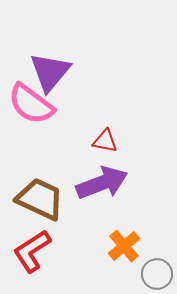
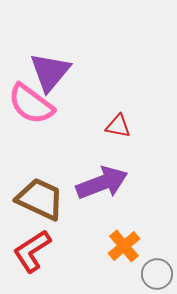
red triangle: moved 13 px right, 15 px up
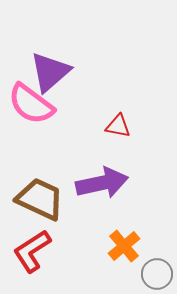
purple triangle: rotated 9 degrees clockwise
purple arrow: rotated 9 degrees clockwise
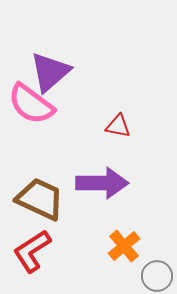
purple arrow: rotated 12 degrees clockwise
gray circle: moved 2 px down
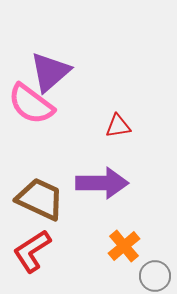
red triangle: rotated 20 degrees counterclockwise
gray circle: moved 2 px left
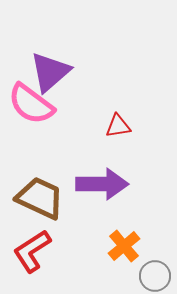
purple arrow: moved 1 px down
brown trapezoid: moved 1 px up
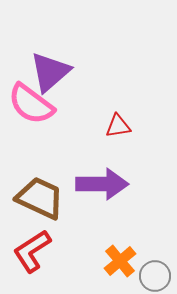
orange cross: moved 4 px left, 15 px down
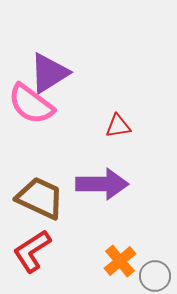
purple triangle: moved 1 px left, 1 px down; rotated 9 degrees clockwise
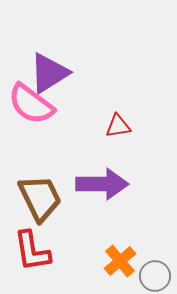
brown trapezoid: rotated 39 degrees clockwise
red L-shape: rotated 66 degrees counterclockwise
